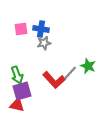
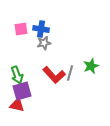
green star: moved 3 px right; rotated 28 degrees clockwise
gray line: rotated 28 degrees counterclockwise
red L-shape: moved 5 px up
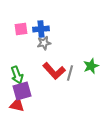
blue cross: rotated 14 degrees counterclockwise
red L-shape: moved 4 px up
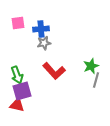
pink square: moved 3 px left, 6 px up
gray line: moved 26 px right, 7 px down
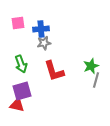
red L-shape: rotated 25 degrees clockwise
green arrow: moved 4 px right, 11 px up
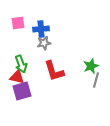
red triangle: moved 28 px up
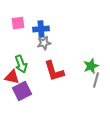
red triangle: moved 5 px left
purple square: rotated 12 degrees counterclockwise
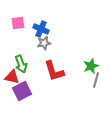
blue cross: rotated 28 degrees clockwise
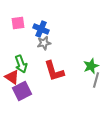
red triangle: rotated 21 degrees clockwise
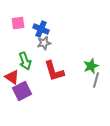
green arrow: moved 4 px right, 3 px up
